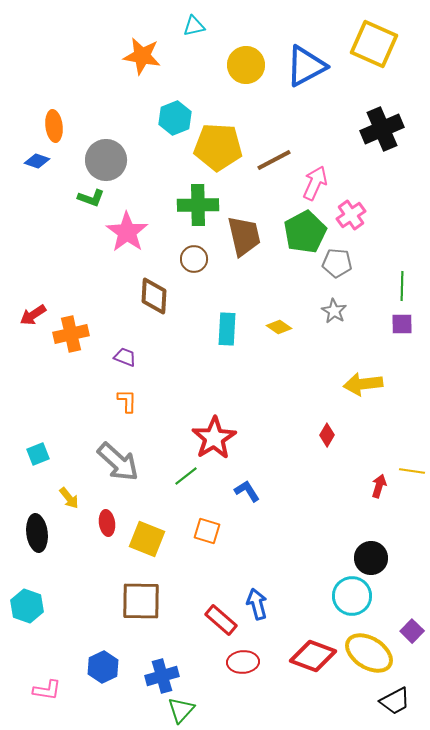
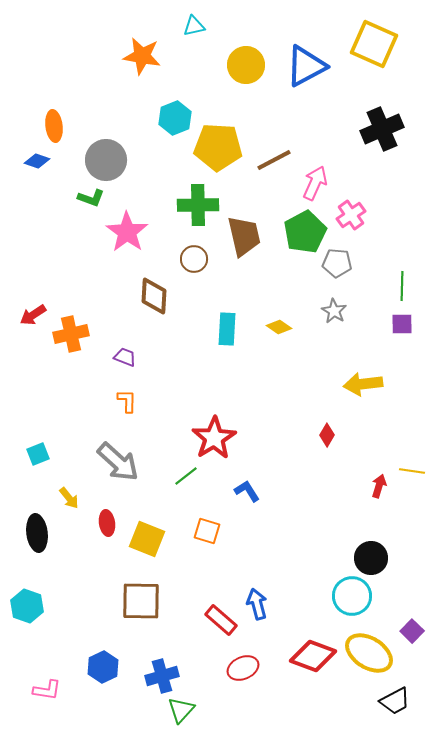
red ellipse at (243, 662): moved 6 px down; rotated 20 degrees counterclockwise
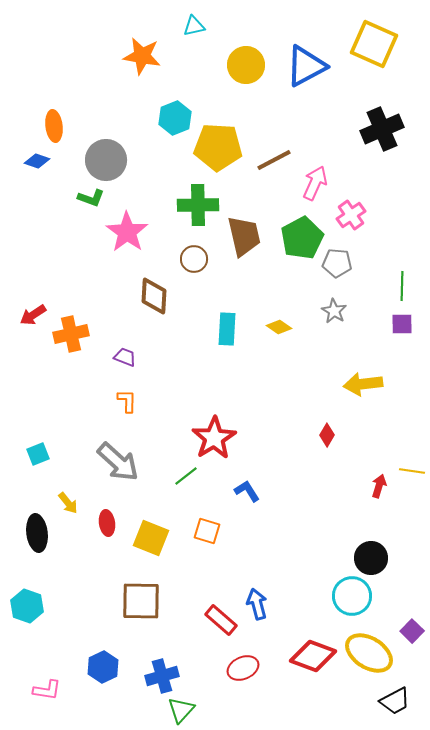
green pentagon at (305, 232): moved 3 px left, 6 px down
yellow arrow at (69, 498): moved 1 px left, 5 px down
yellow square at (147, 539): moved 4 px right, 1 px up
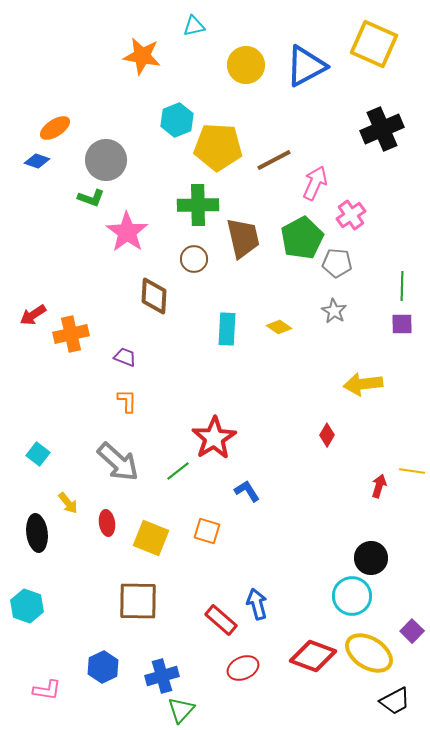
cyan hexagon at (175, 118): moved 2 px right, 2 px down
orange ellipse at (54, 126): moved 1 px right, 2 px down; rotated 64 degrees clockwise
brown trapezoid at (244, 236): moved 1 px left, 2 px down
cyan square at (38, 454): rotated 30 degrees counterclockwise
green line at (186, 476): moved 8 px left, 5 px up
brown square at (141, 601): moved 3 px left
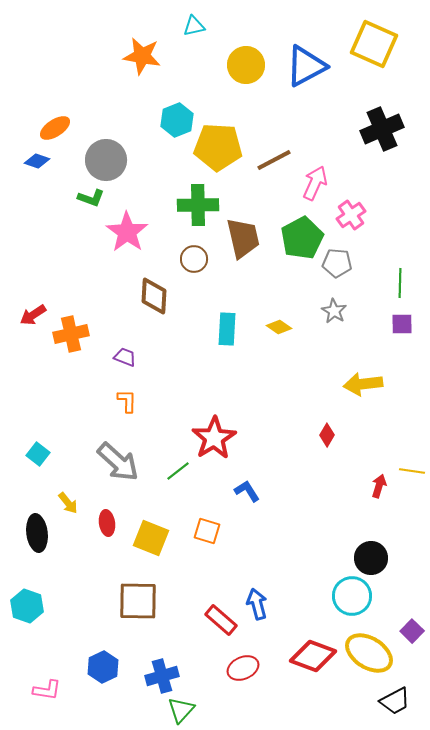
green line at (402, 286): moved 2 px left, 3 px up
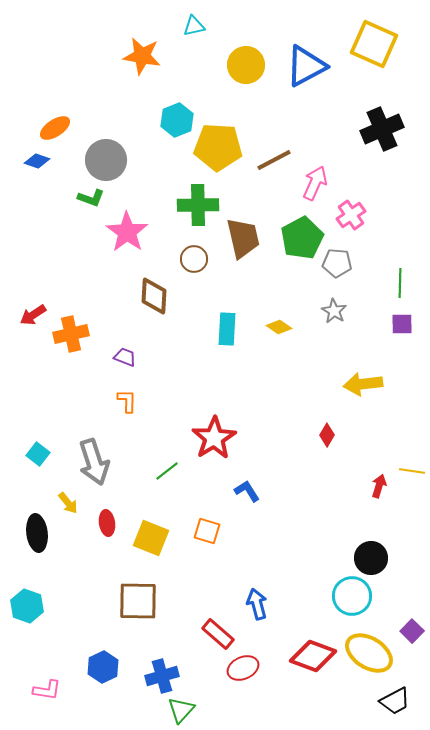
gray arrow at (118, 462): moved 24 px left; rotated 30 degrees clockwise
green line at (178, 471): moved 11 px left
red rectangle at (221, 620): moved 3 px left, 14 px down
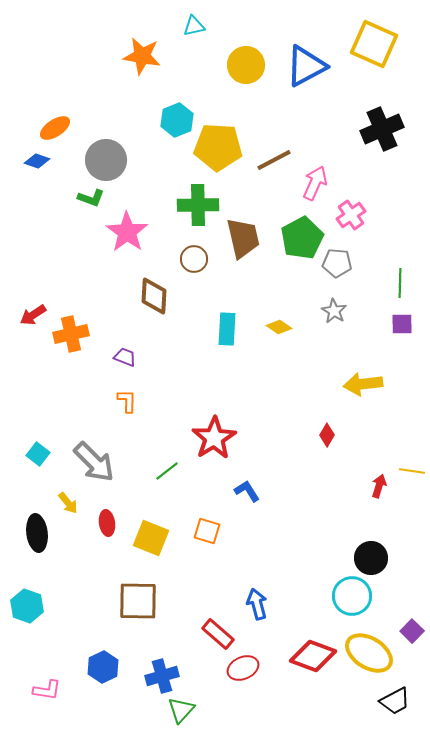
gray arrow at (94, 462): rotated 27 degrees counterclockwise
